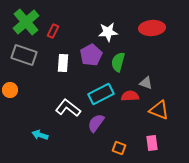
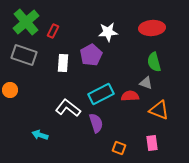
green semicircle: moved 36 px right; rotated 30 degrees counterclockwise
purple semicircle: rotated 126 degrees clockwise
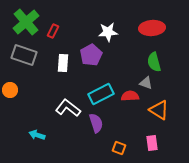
orange triangle: rotated 10 degrees clockwise
cyan arrow: moved 3 px left
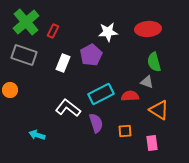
red ellipse: moved 4 px left, 1 px down
white rectangle: rotated 18 degrees clockwise
gray triangle: moved 1 px right, 1 px up
orange square: moved 6 px right, 17 px up; rotated 24 degrees counterclockwise
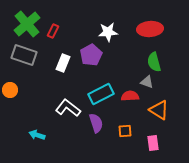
green cross: moved 1 px right, 2 px down
red ellipse: moved 2 px right
pink rectangle: moved 1 px right
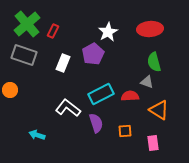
white star: rotated 24 degrees counterclockwise
purple pentagon: moved 2 px right, 1 px up
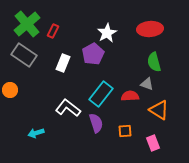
white star: moved 1 px left, 1 px down
gray rectangle: rotated 15 degrees clockwise
gray triangle: moved 2 px down
cyan rectangle: rotated 25 degrees counterclockwise
cyan arrow: moved 1 px left, 2 px up; rotated 35 degrees counterclockwise
pink rectangle: rotated 14 degrees counterclockwise
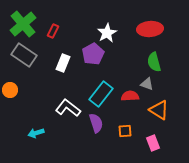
green cross: moved 4 px left
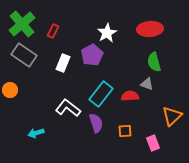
green cross: moved 1 px left
purple pentagon: moved 1 px left, 1 px down
orange triangle: moved 13 px right, 6 px down; rotated 45 degrees clockwise
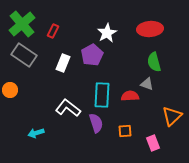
cyan rectangle: moved 1 px right, 1 px down; rotated 35 degrees counterclockwise
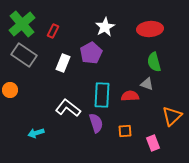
white star: moved 2 px left, 6 px up
purple pentagon: moved 1 px left, 2 px up
